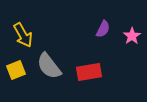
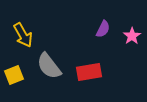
yellow square: moved 2 px left, 5 px down
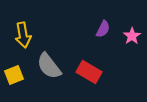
yellow arrow: rotated 20 degrees clockwise
red rectangle: rotated 40 degrees clockwise
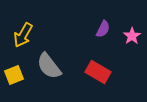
yellow arrow: rotated 40 degrees clockwise
red rectangle: moved 9 px right
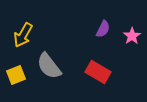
yellow square: moved 2 px right
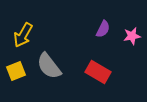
pink star: rotated 24 degrees clockwise
yellow square: moved 4 px up
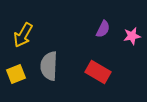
gray semicircle: rotated 40 degrees clockwise
yellow square: moved 3 px down
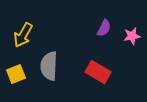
purple semicircle: moved 1 px right, 1 px up
